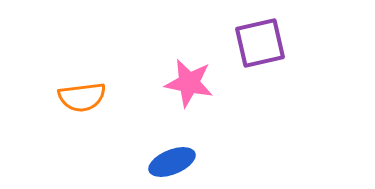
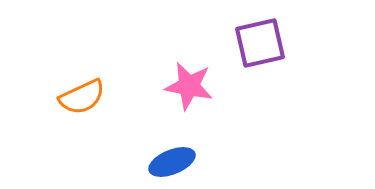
pink star: moved 3 px down
orange semicircle: rotated 18 degrees counterclockwise
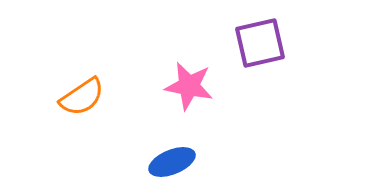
orange semicircle: rotated 9 degrees counterclockwise
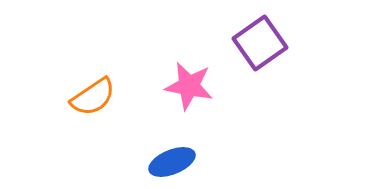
purple square: rotated 22 degrees counterclockwise
orange semicircle: moved 11 px right
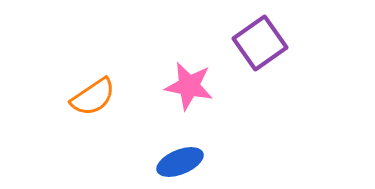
blue ellipse: moved 8 px right
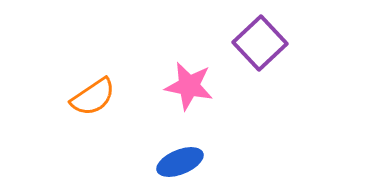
purple square: rotated 8 degrees counterclockwise
